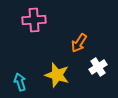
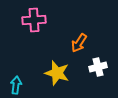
white cross: rotated 18 degrees clockwise
yellow star: moved 2 px up
cyan arrow: moved 4 px left, 3 px down; rotated 24 degrees clockwise
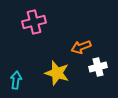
pink cross: moved 2 px down; rotated 10 degrees counterclockwise
orange arrow: moved 2 px right, 4 px down; rotated 36 degrees clockwise
cyan arrow: moved 5 px up
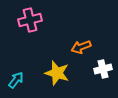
pink cross: moved 4 px left, 2 px up
white cross: moved 5 px right, 2 px down
cyan arrow: rotated 30 degrees clockwise
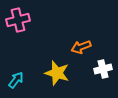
pink cross: moved 12 px left
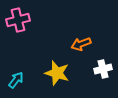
orange arrow: moved 3 px up
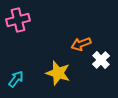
white cross: moved 2 px left, 9 px up; rotated 30 degrees counterclockwise
yellow star: moved 1 px right
cyan arrow: moved 1 px up
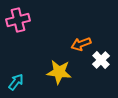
yellow star: moved 1 px right, 1 px up; rotated 10 degrees counterclockwise
cyan arrow: moved 3 px down
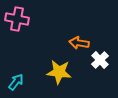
pink cross: moved 1 px left, 1 px up; rotated 25 degrees clockwise
orange arrow: moved 2 px left, 1 px up; rotated 30 degrees clockwise
white cross: moved 1 px left
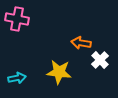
orange arrow: moved 2 px right
cyan arrow: moved 1 px right, 4 px up; rotated 42 degrees clockwise
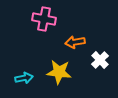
pink cross: moved 27 px right
orange arrow: moved 6 px left, 1 px up; rotated 18 degrees counterclockwise
cyan arrow: moved 7 px right
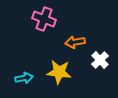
pink cross: rotated 10 degrees clockwise
